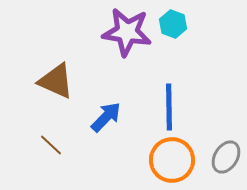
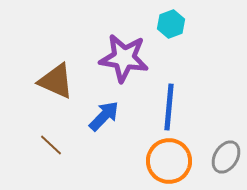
cyan hexagon: moved 2 px left; rotated 20 degrees clockwise
purple star: moved 3 px left, 26 px down
blue line: rotated 6 degrees clockwise
blue arrow: moved 2 px left, 1 px up
orange circle: moved 3 px left, 1 px down
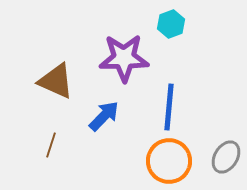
purple star: rotated 9 degrees counterclockwise
brown line: rotated 65 degrees clockwise
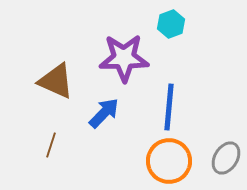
blue arrow: moved 3 px up
gray ellipse: moved 1 px down
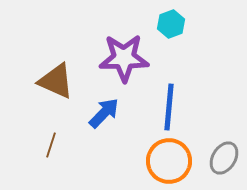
gray ellipse: moved 2 px left
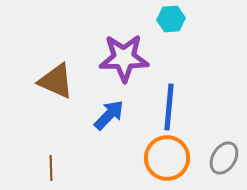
cyan hexagon: moved 5 px up; rotated 16 degrees clockwise
blue arrow: moved 5 px right, 2 px down
brown line: moved 23 px down; rotated 20 degrees counterclockwise
orange circle: moved 2 px left, 3 px up
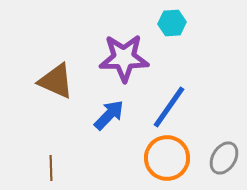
cyan hexagon: moved 1 px right, 4 px down
blue line: rotated 30 degrees clockwise
